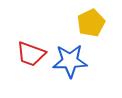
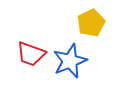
blue star: rotated 20 degrees counterclockwise
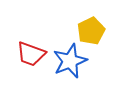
yellow pentagon: moved 8 px down
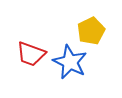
blue star: moved 1 px down; rotated 24 degrees counterclockwise
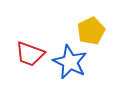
red trapezoid: moved 1 px left
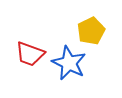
blue star: moved 1 px left, 1 px down
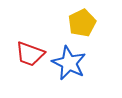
yellow pentagon: moved 9 px left, 8 px up
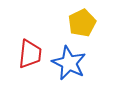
red trapezoid: rotated 104 degrees counterclockwise
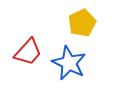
red trapezoid: moved 2 px left, 2 px up; rotated 36 degrees clockwise
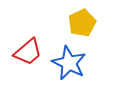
red trapezoid: rotated 8 degrees clockwise
